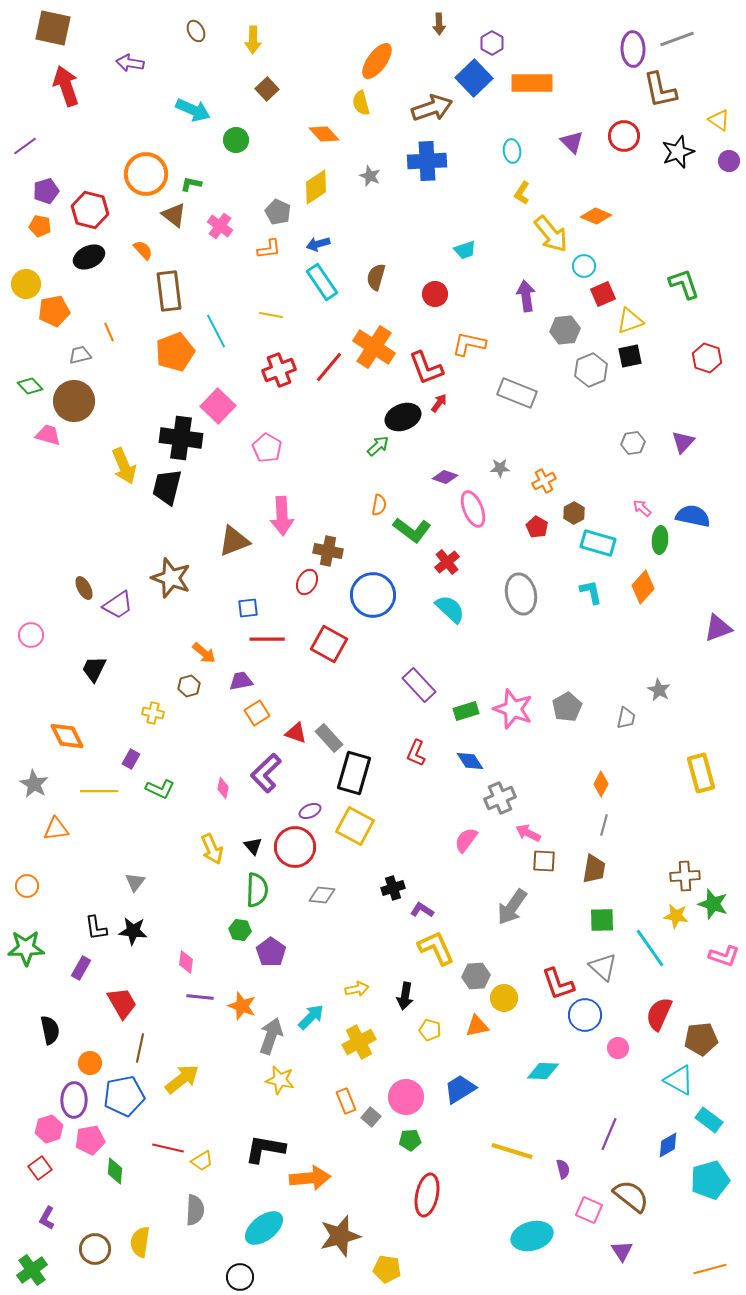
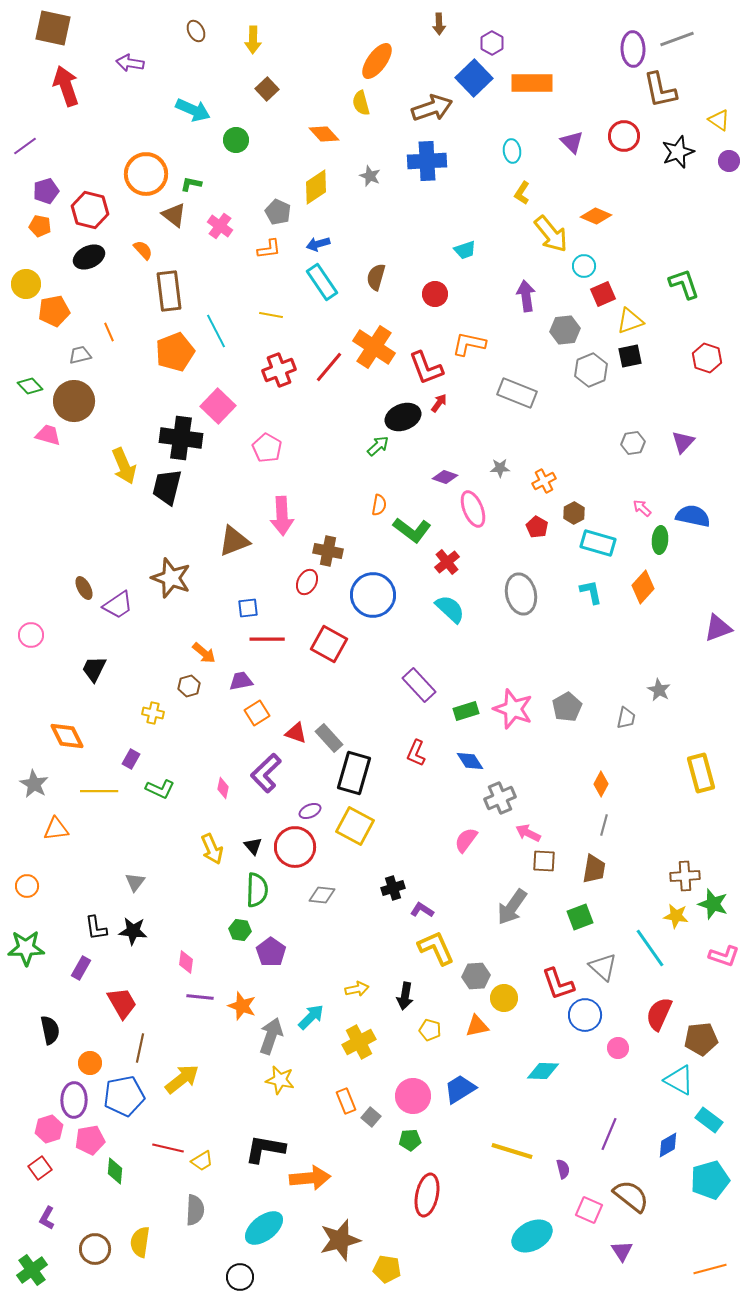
green square at (602, 920): moved 22 px left, 3 px up; rotated 20 degrees counterclockwise
pink circle at (406, 1097): moved 7 px right, 1 px up
brown star at (340, 1236): moved 4 px down
cyan ellipse at (532, 1236): rotated 12 degrees counterclockwise
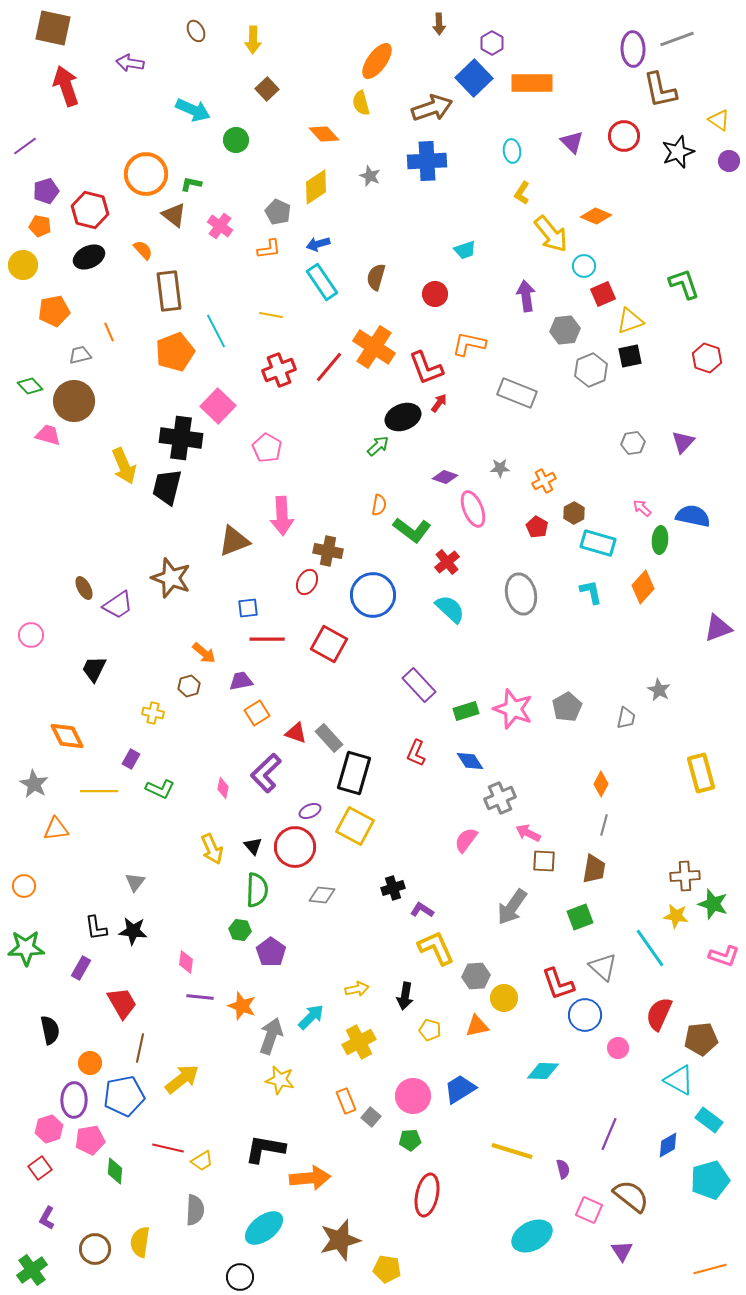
yellow circle at (26, 284): moved 3 px left, 19 px up
orange circle at (27, 886): moved 3 px left
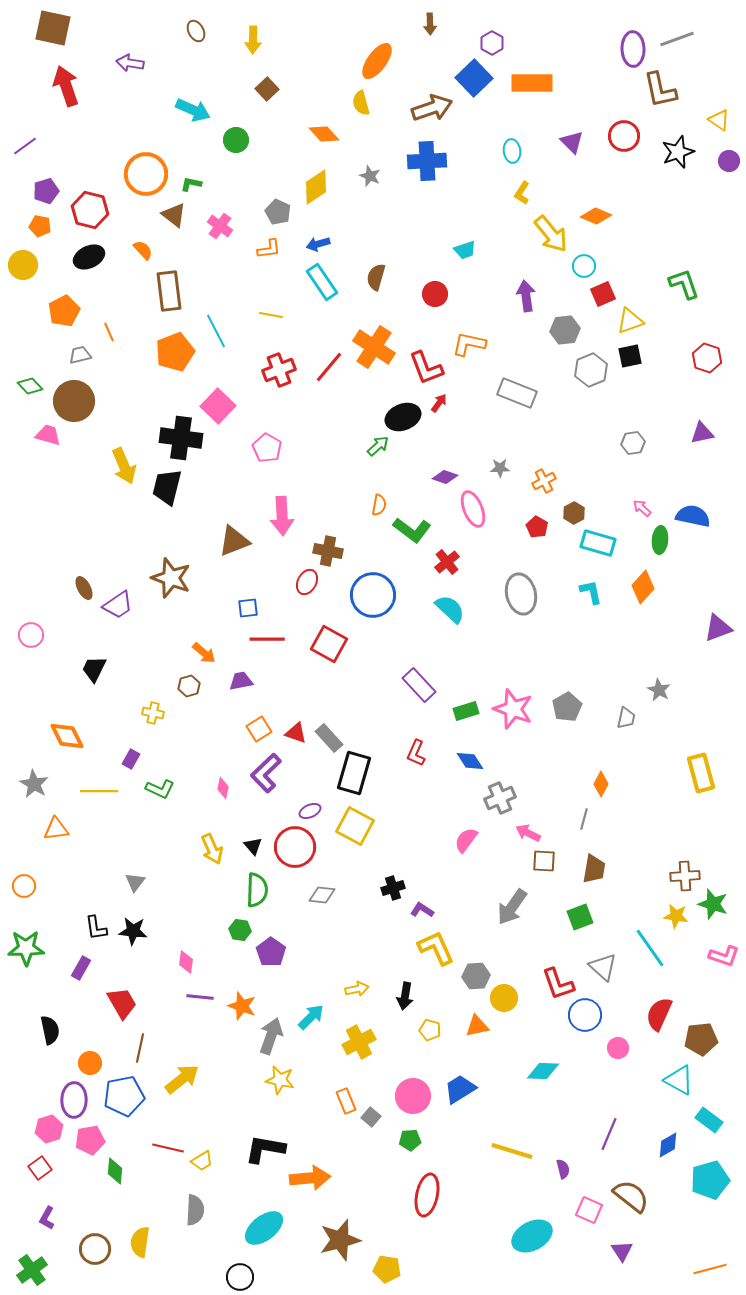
brown arrow at (439, 24): moved 9 px left
orange pentagon at (54, 311): moved 10 px right; rotated 16 degrees counterclockwise
purple triangle at (683, 442): moved 19 px right, 9 px up; rotated 35 degrees clockwise
orange square at (257, 713): moved 2 px right, 16 px down
gray line at (604, 825): moved 20 px left, 6 px up
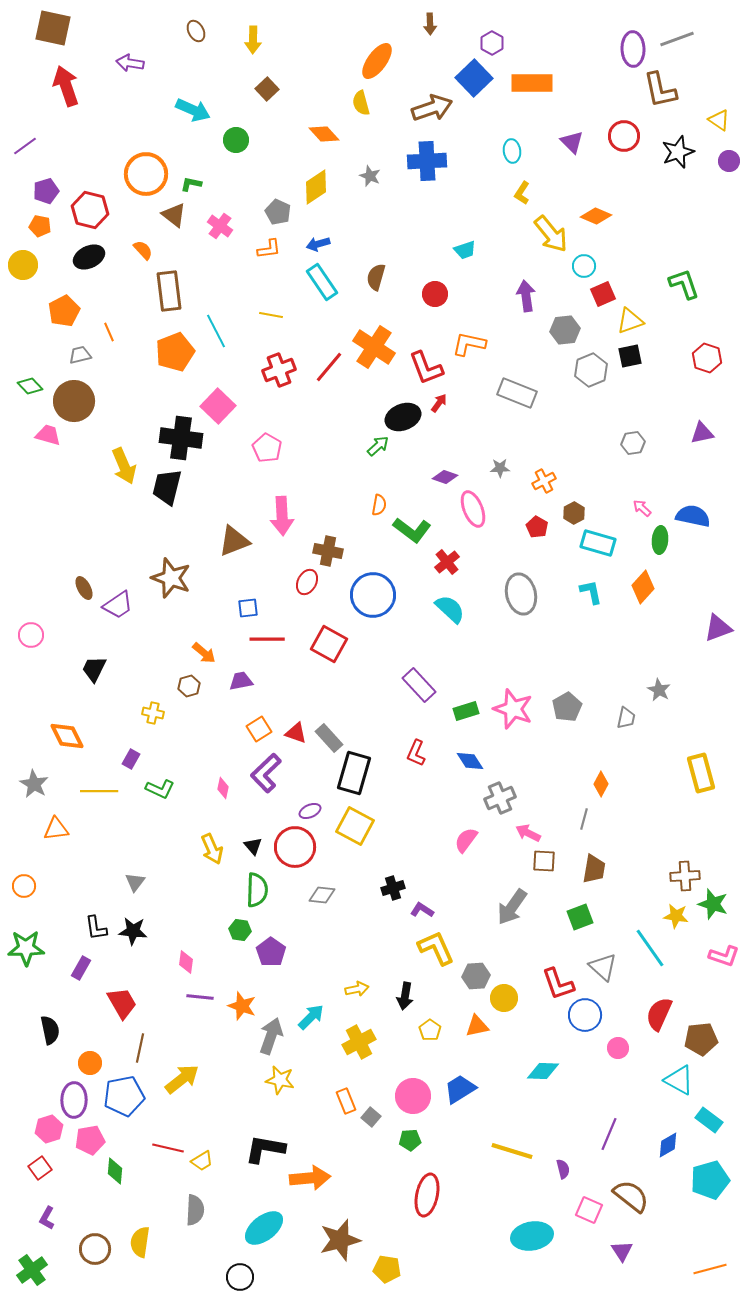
yellow pentagon at (430, 1030): rotated 20 degrees clockwise
cyan ellipse at (532, 1236): rotated 18 degrees clockwise
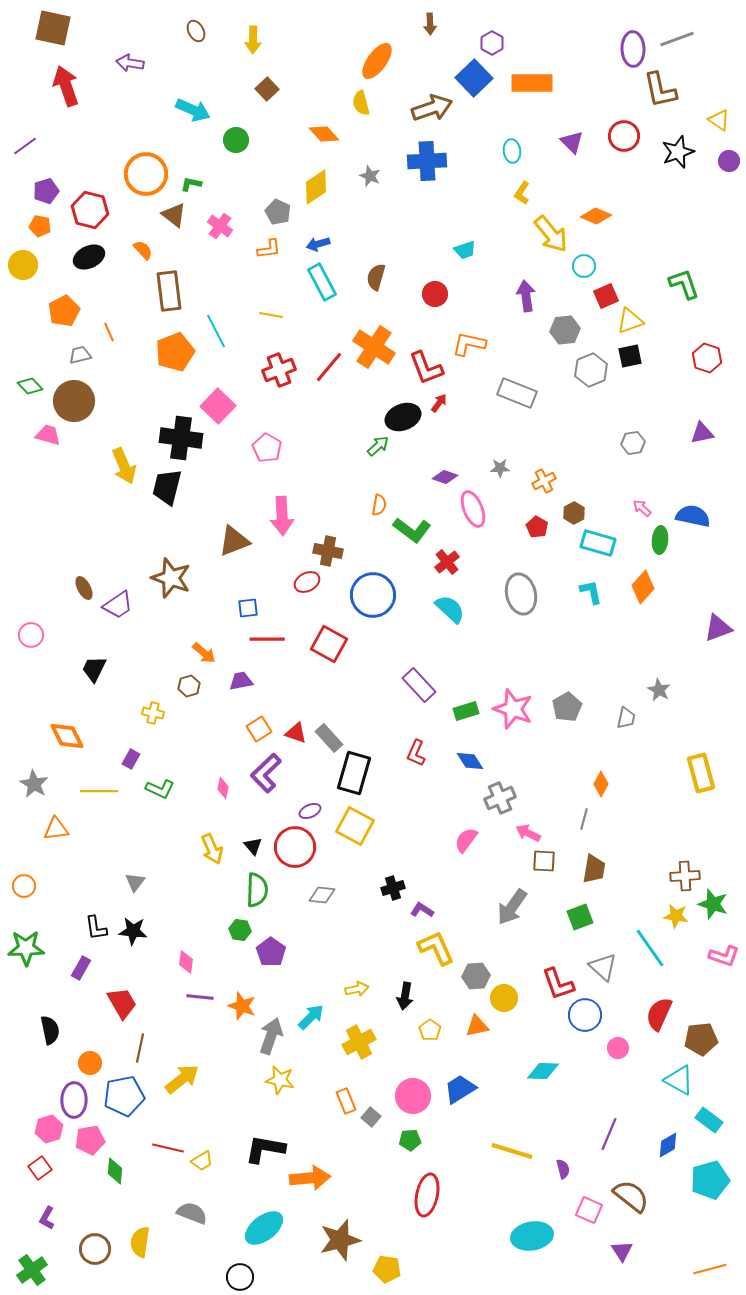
cyan rectangle at (322, 282): rotated 6 degrees clockwise
red square at (603, 294): moved 3 px right, 2 px down
red ellipse at (307, 582): rotated 35 degrees clockwise
gray semicircle at (195, 1210): moved 3 px left, 3 px down; rotated 72 degrees counterclockwise
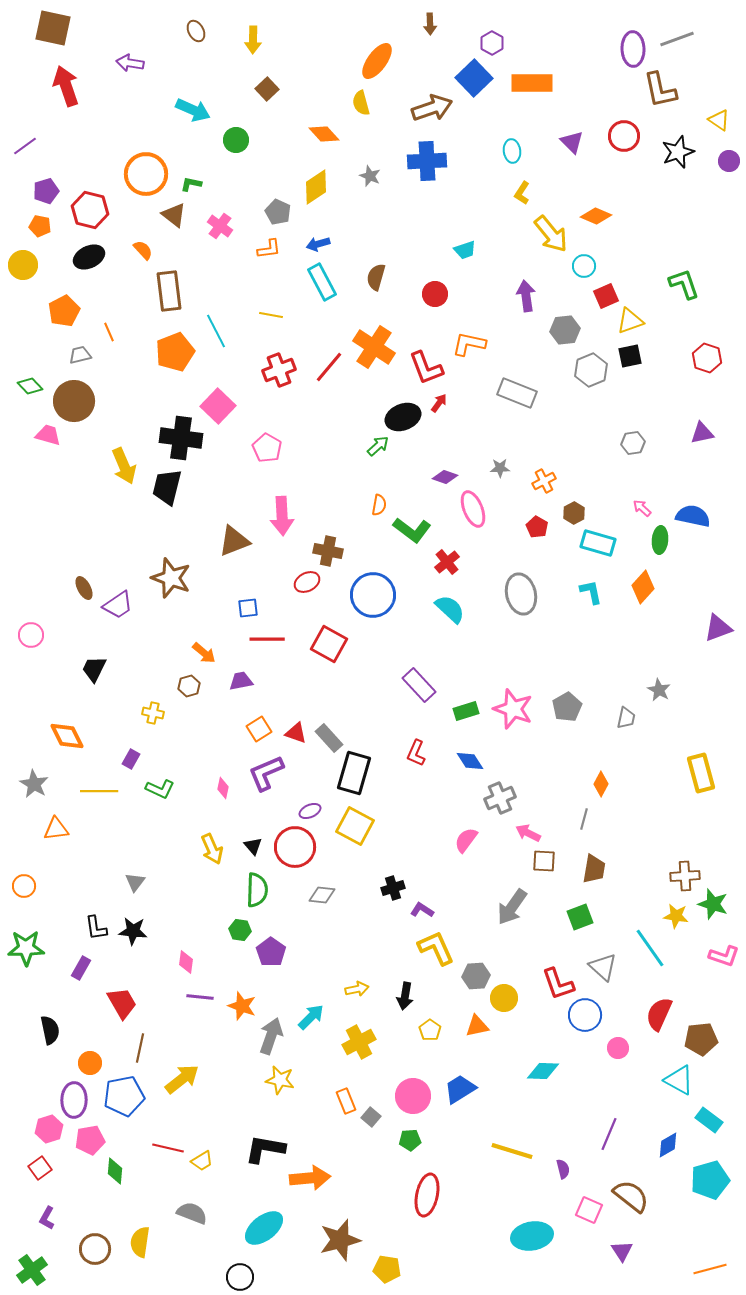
purple L-shape at (266, 773): rotated 21 degrees clockwise
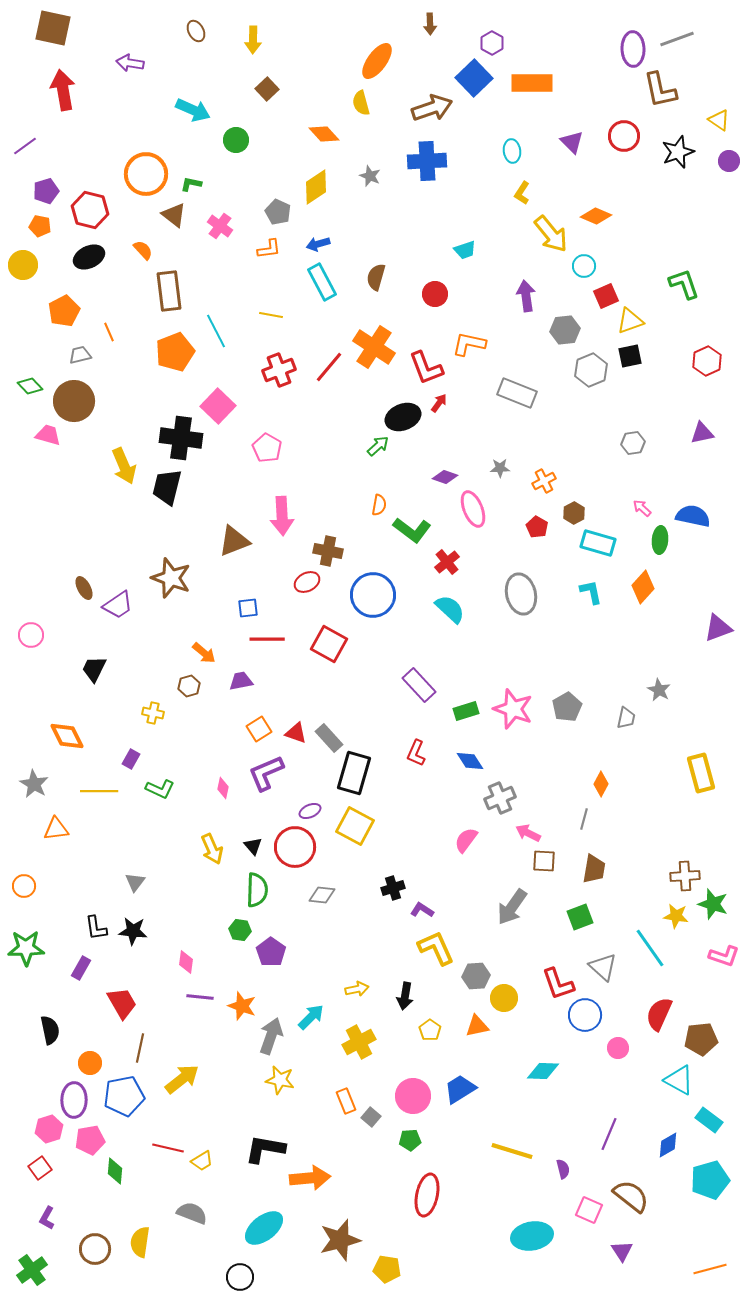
red arrow at (66, 86): moved 3 px left, 4 px down; rotated 9 degrees clockwise
red hexagon at (707, 358): moved 3 px down; rotated 16 degrees clockwise
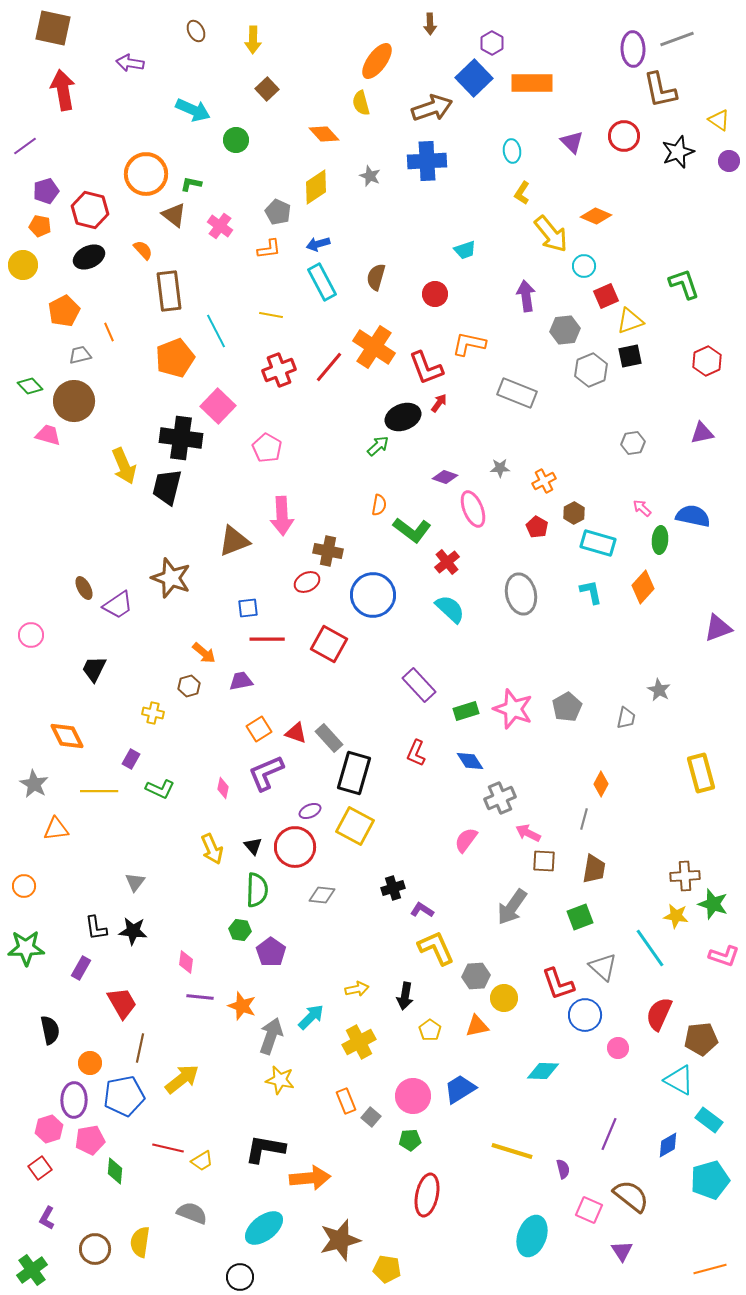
orange pentagon at (175, 352): moved 6 px down
cyan ellipse at (532, 1236): rotated 60 degrees counterclockwise
